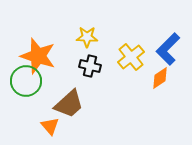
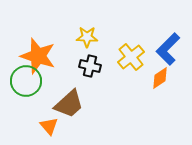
orange triangle: moved 1 px left
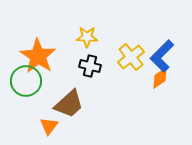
blue L-shape: moved 6 px left, 7 px down
orange star: rotated 15 degrees clockwise
orange triangle: rotated 18 degrees clockwise
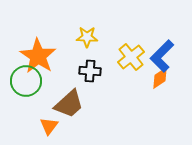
black cross: moved 5 px down; rotated 10 degrees counterclockwise
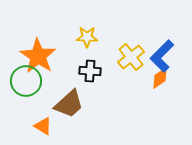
orange triangle: moved 6 px left; rotated 36 degrees counterclockwise
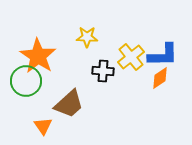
blue L-shape: moved 1 px right, 1 px up; rotated 136 degrees counterclockwise
black cross: moved 13 px right
orange triangle: rotated 24 degrees clockwise
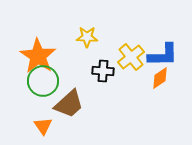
green circle: moved 17 px right
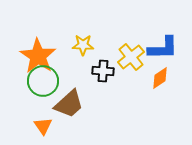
yellow star: moved 4 px left, 8 px down
blue L-shape: moved 7 px up
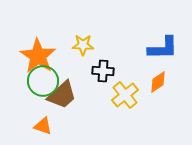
yellow cross: moved 6 px left, 38 px down
orange diamond: moved 2 px left, 4 px down
brown trapezoid: moved 7 px left, 9 px up
orange triangle: rotated 36 degrees counterclockwise
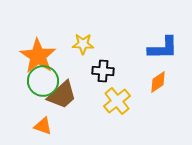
yellow star: moved 1 px up
yellow cross: moved 8 px left, 6 px down
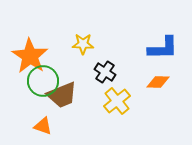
orange star: moved 8 px left
black cross: moved 2 px right, 1 px down; rotated 30 degrees clockwise
orange diamond: rotated 35 degrees clockwise
brown trapezoid: rotated 20 degrees clockwise
